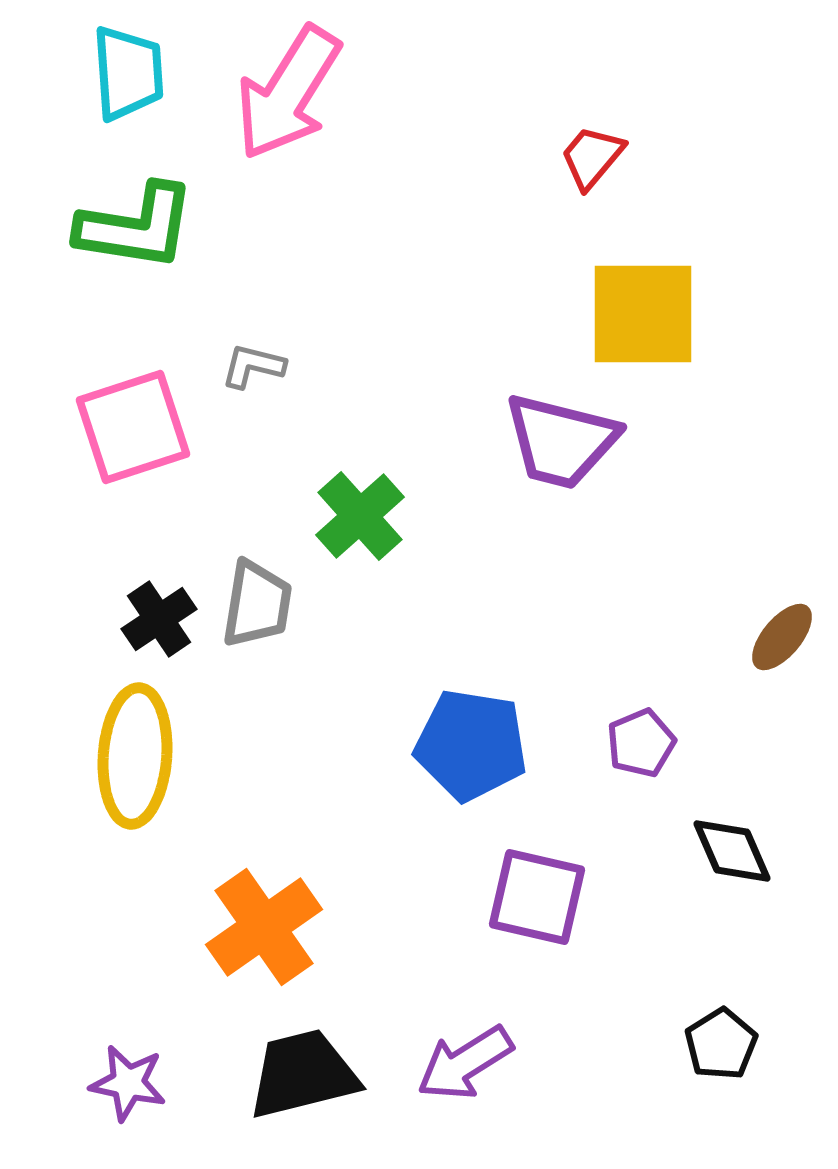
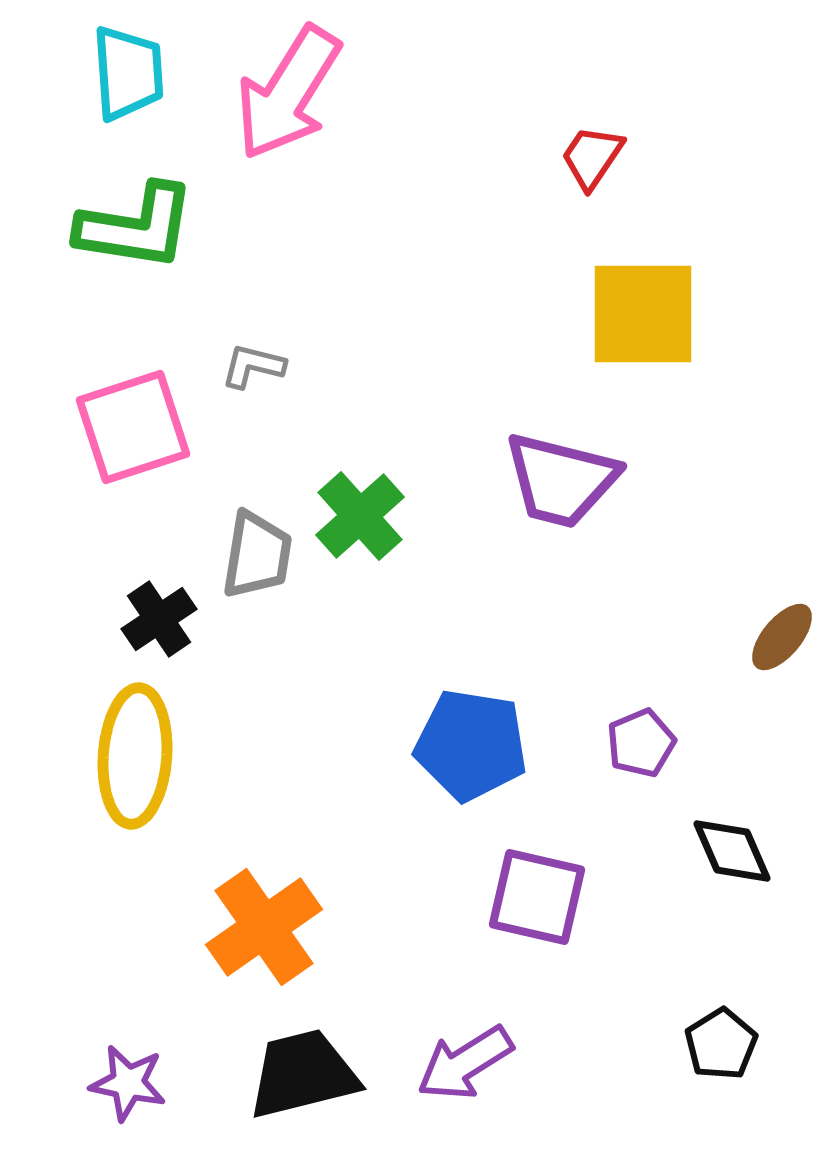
red trapezoid: rotated 6 degrees counterclockwise
purple trapezoid: moved 39 px down
gray trapezoid: moved 49 px up
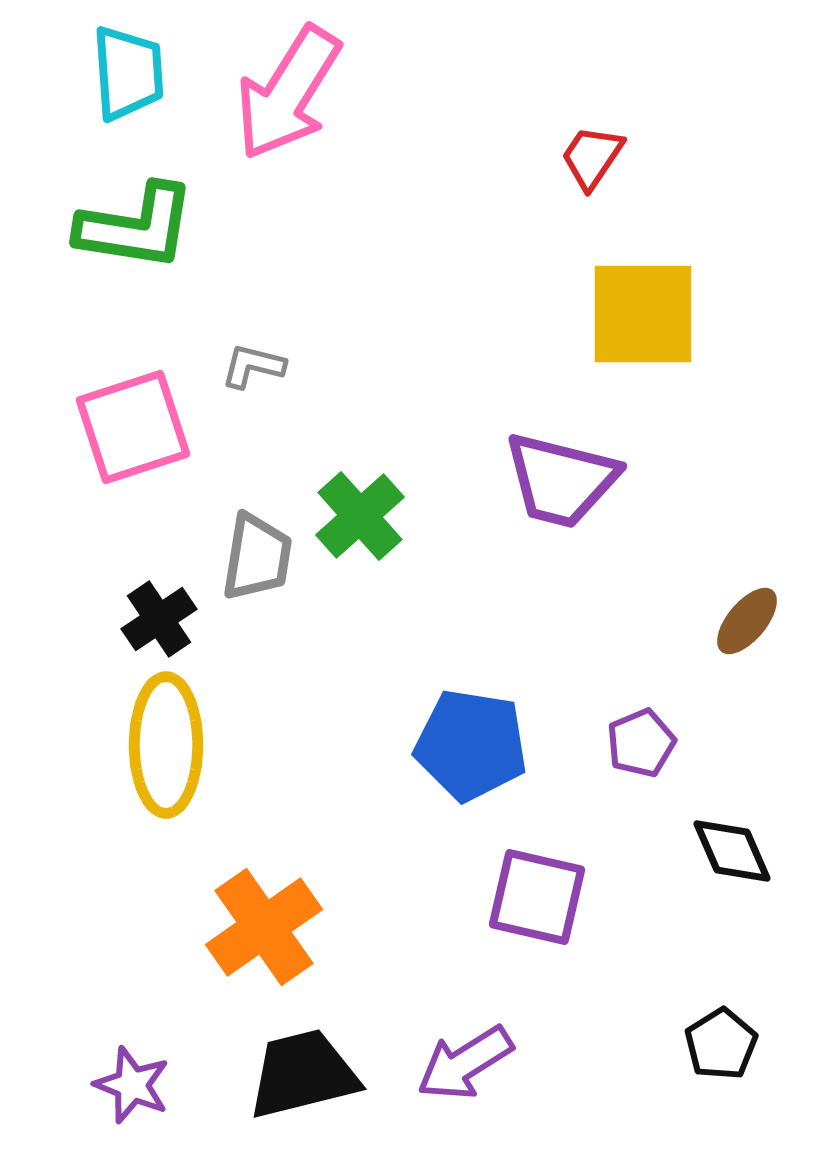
gray trapezoid: moved 2 px down
brown ellipse: moved 35 px left, 16 px up
yellow ellipse: moved 31 px right, 11 px up; rotated 4 degrees counterclockwise
purple star: moved 4 px right, 2 px down; rotated 10 degrees clockwise
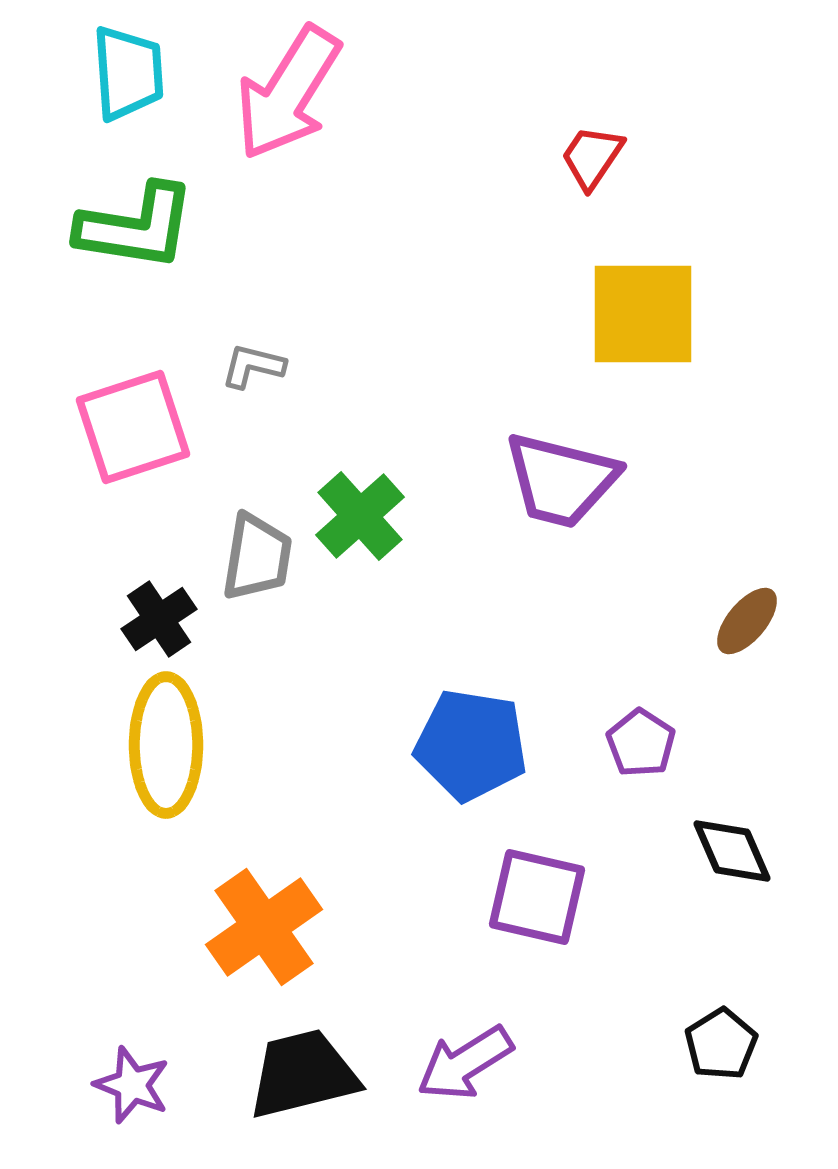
purple pentagon: rotated 16 degrees counterclockwise
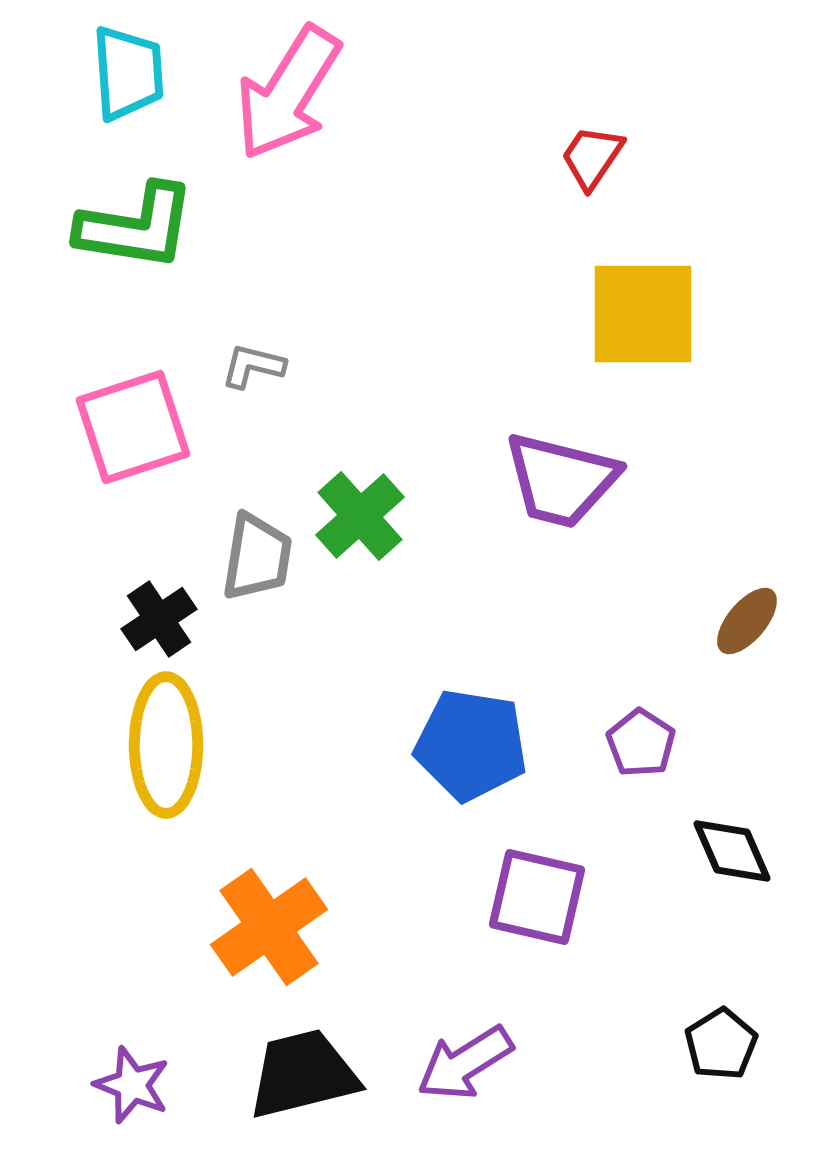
orange cross: moved 5 px right
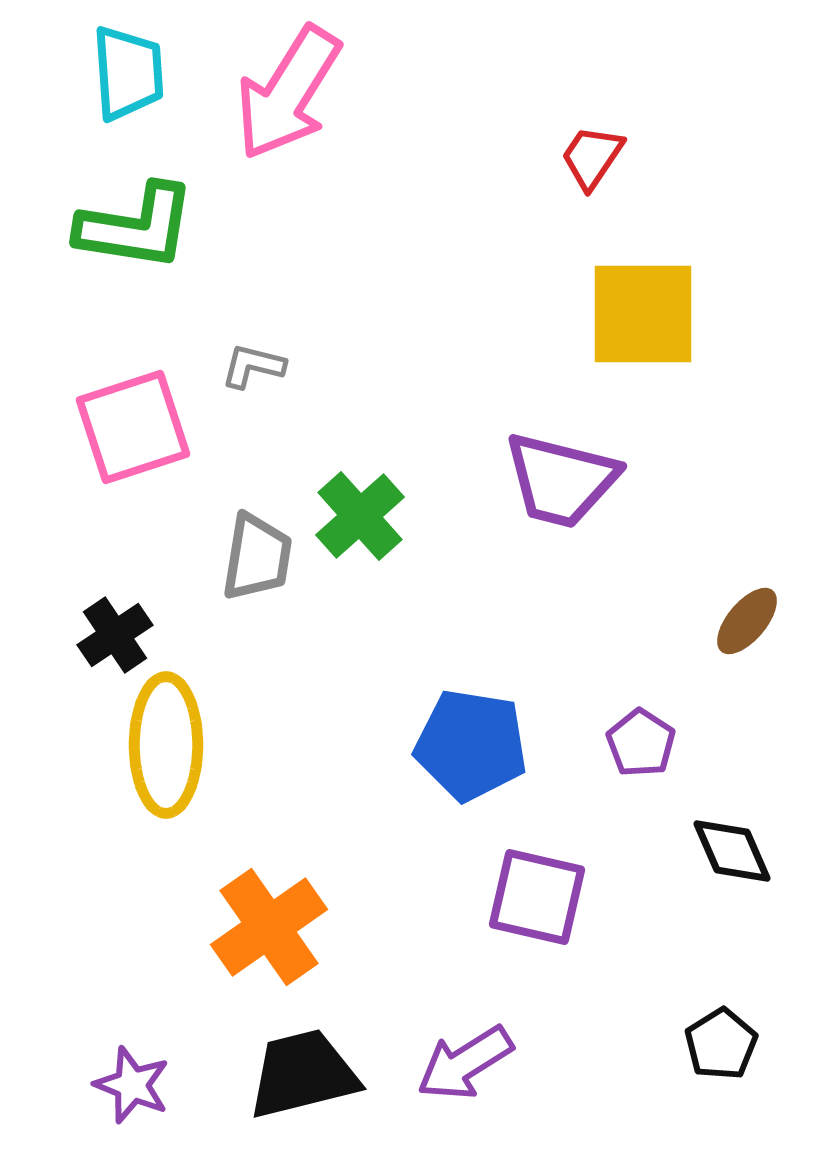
black cross: moved 44 px left, 16 px down
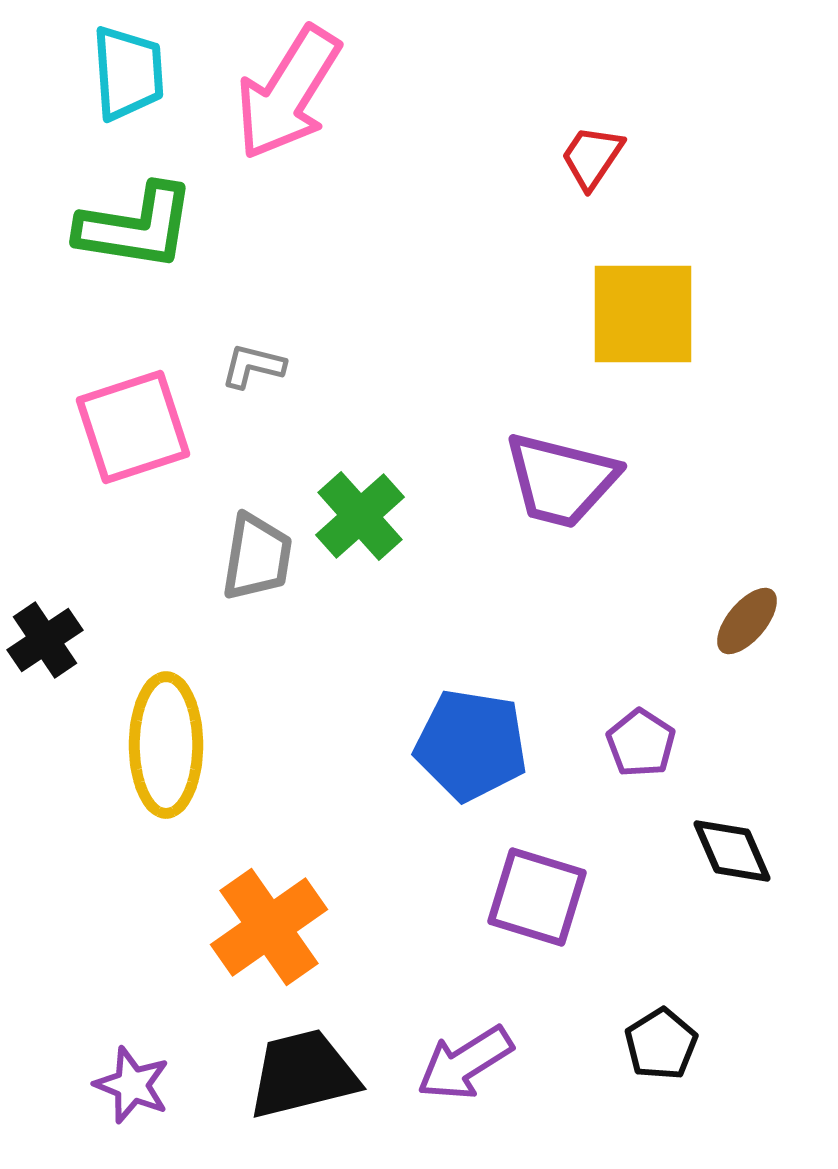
black cross: moved 70 px left, 5 px down
purple square: rotated 4 degrees clockwise
black pentagon: moved 60 px left
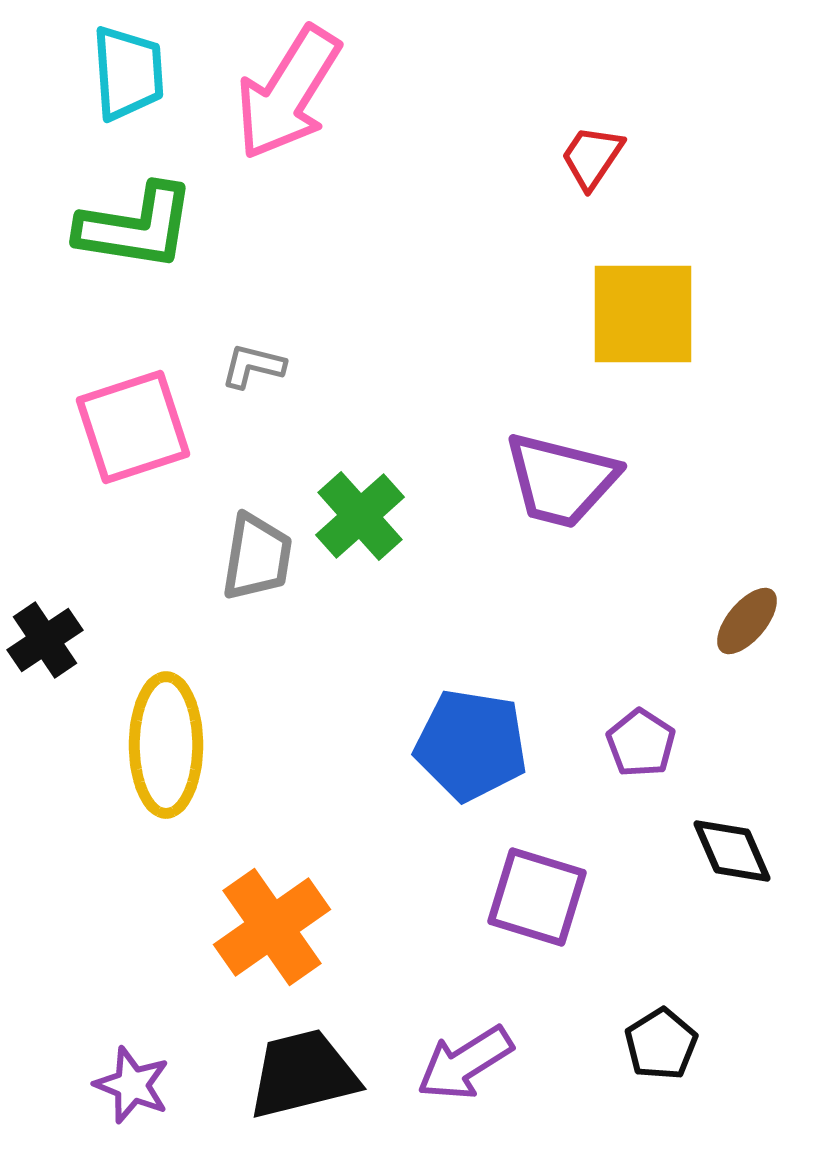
orange cross: moved 3 px right
